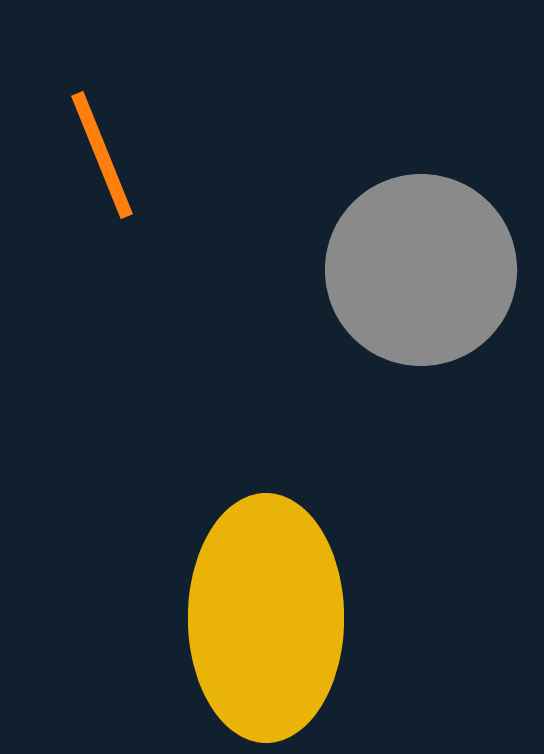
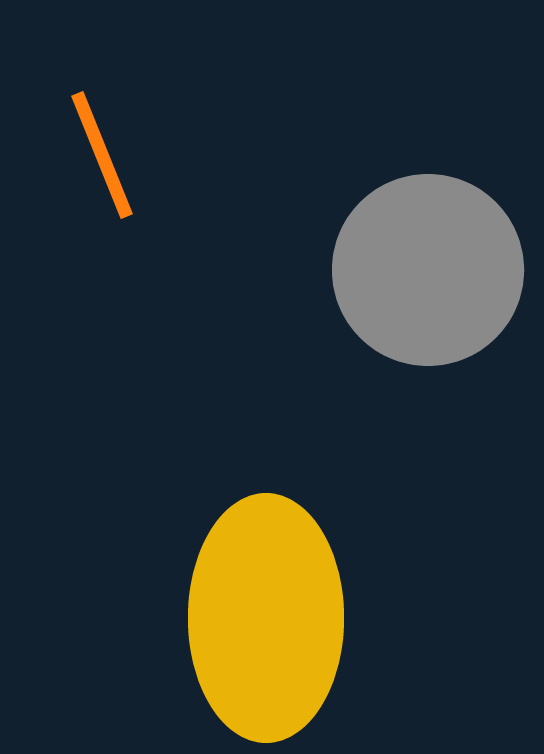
gray circle: moved 7 px right
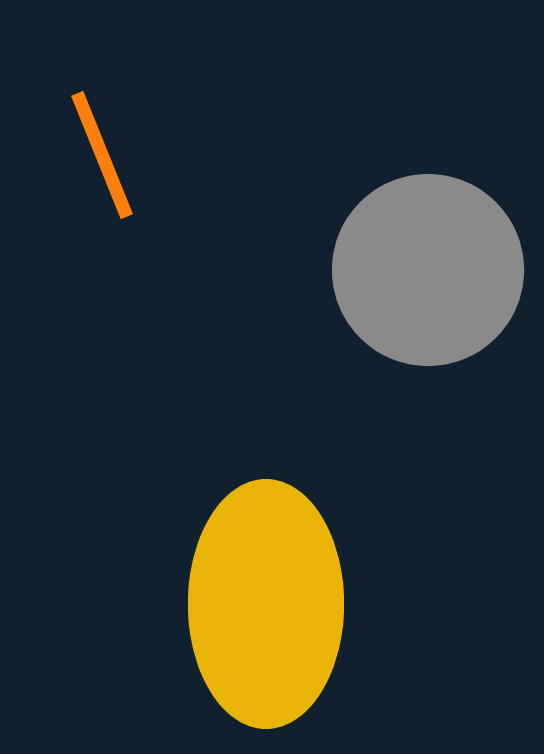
yellow ellipse: moved 14 px up
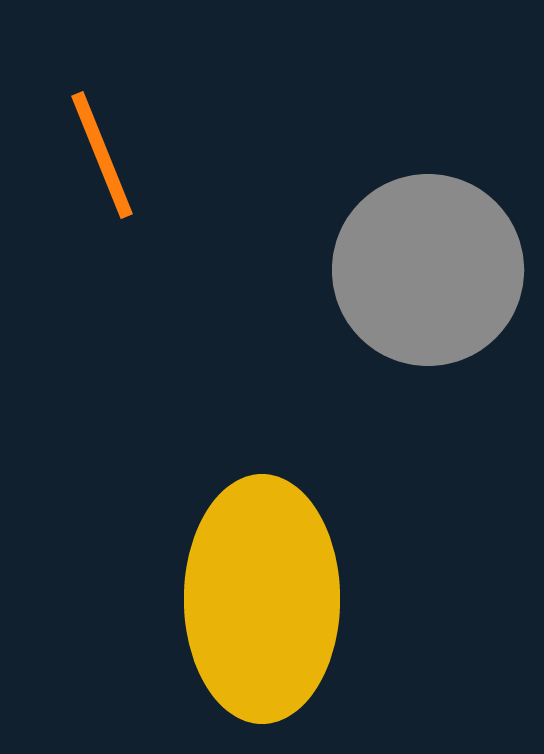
yellow ellipse: moved 4 px left, 5 px up
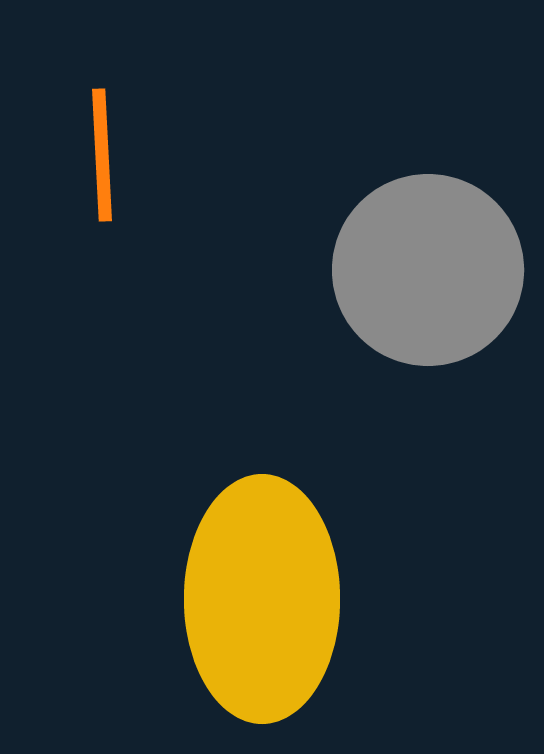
orange line: rotated 19 degrees clockwise
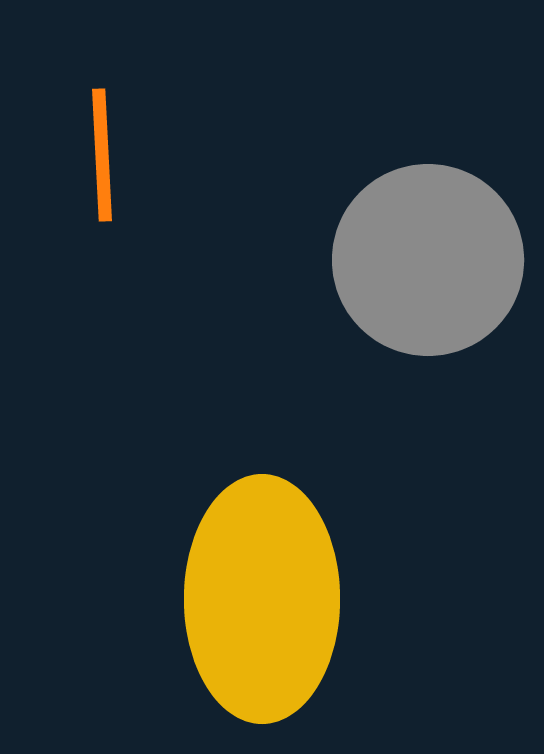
gray circle: moved 10 px up
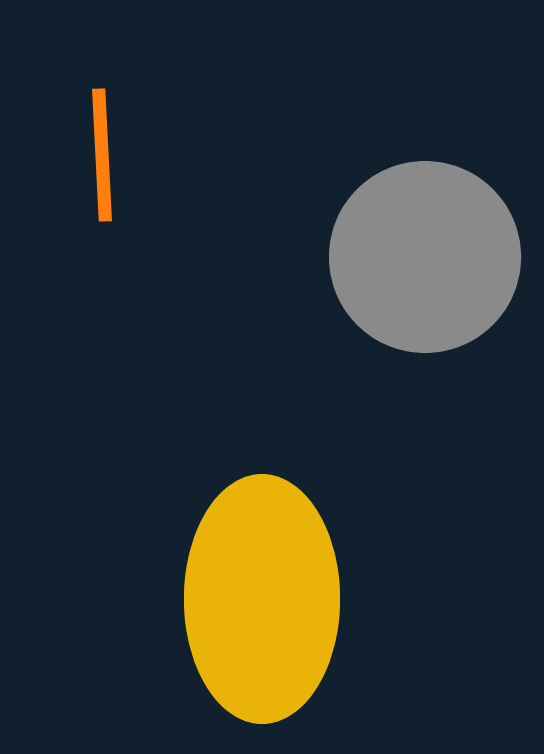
gray circle: moved 3 px left, 3 px up
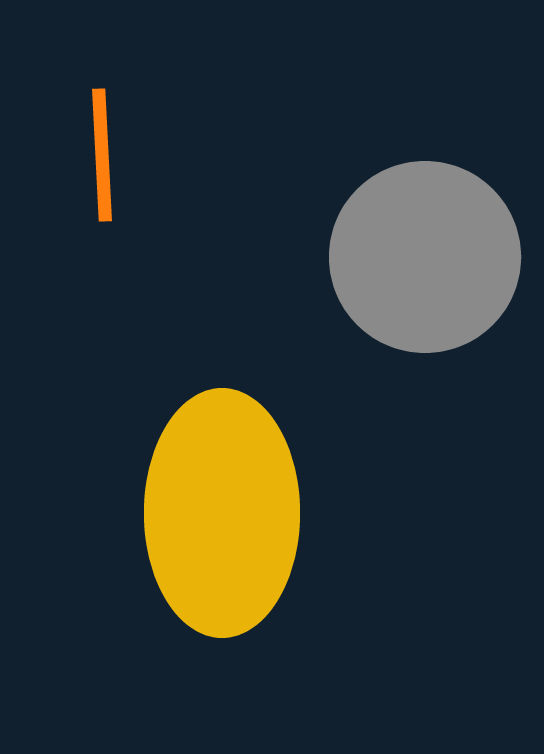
yellow ellipse: moved 40 px left, 86 px up
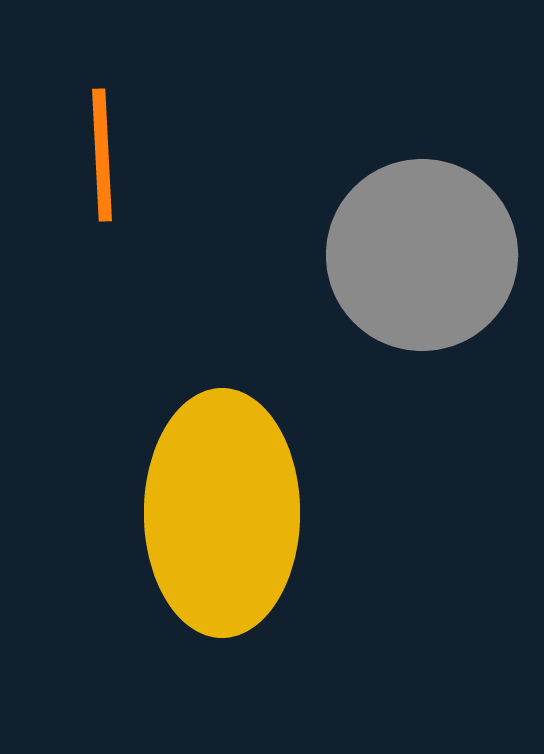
gray circle: moved 3 px left, 2 px up
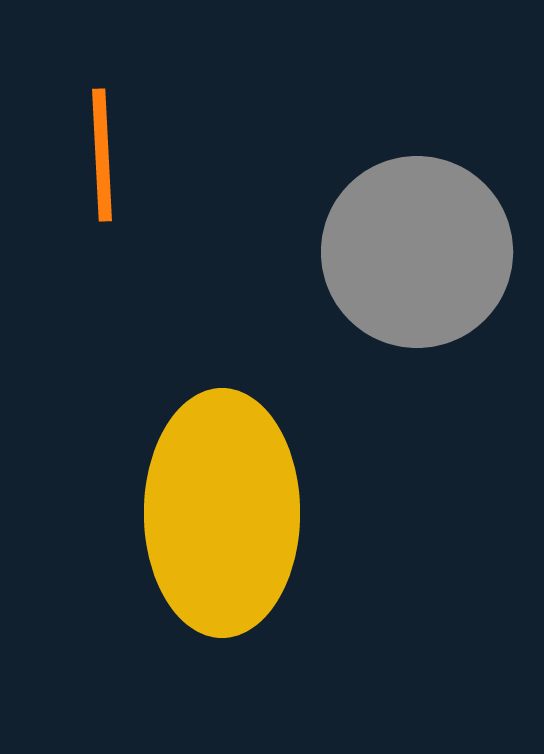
gray circle: moved 5 px left, 3 px up
